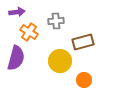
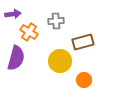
purple arrow: moved 4 px left, 2 px down
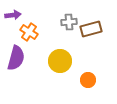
purple arrow: moved 1 px down
gray cross: moved 13 px right, 1 px down
brown rectangle: moved 8 px right, 13 px up
orange circle: moved 4 px right
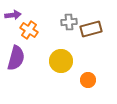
orange cross: moved 2 px up
yellow circle: moved 1 px right
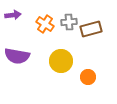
orange cross: moved 16 px right, 6 px up
purple semicircle: moved 1 px right, 2 px up; rotated 85 degrees clockwise
orange circle: moved 3 px up
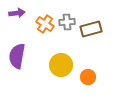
purple arrow: moved 4 px right, 2 px up
gray cross: moved 2 px left
purple semicircle: rotated 90 degrees clockwise
yellow circle: moved 4 px down
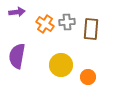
purple arrow: moved 1 px up
brown rectangle: rotated 70 degrees counterclockwise
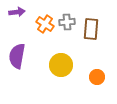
orange circle: moved 9 px right
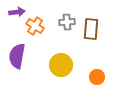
orange cross: moved 10 px left, 2 px down
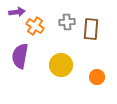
purple semicircle: moved 3 px right
